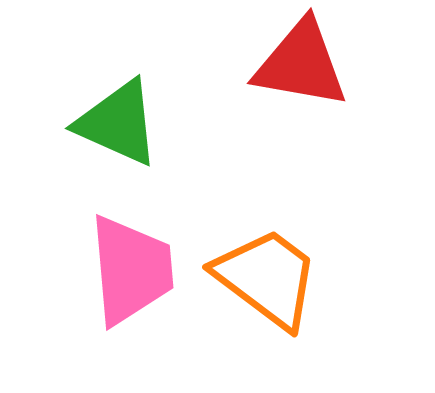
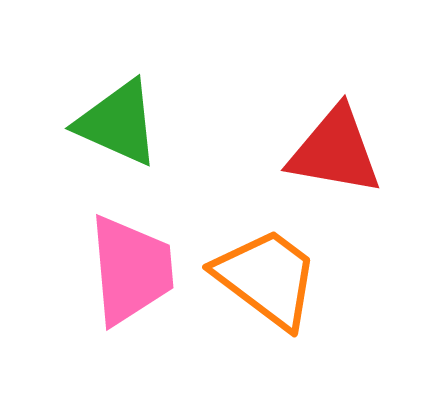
red triangle: moved 34 px right, 87 px down
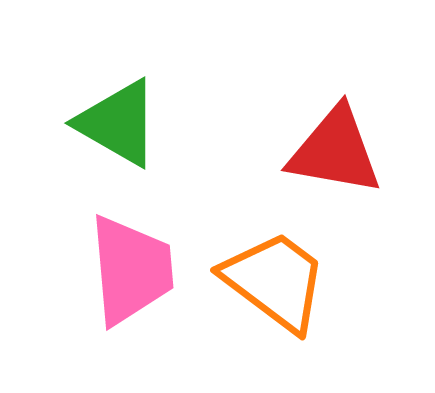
green triangle: rotated 6 degrees clockwise
orange trapezoid: moved 8 px right, 3 px down
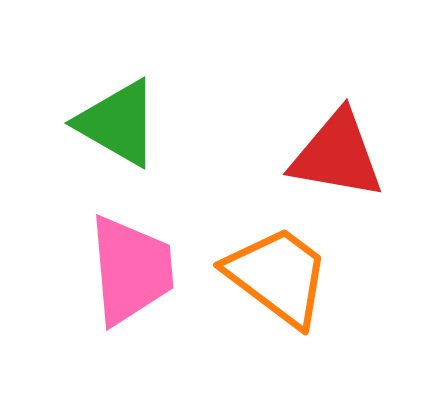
red triangle: moved 2 px right, 4 px down
orange trapezoid: moved 3 px right, 5 px up
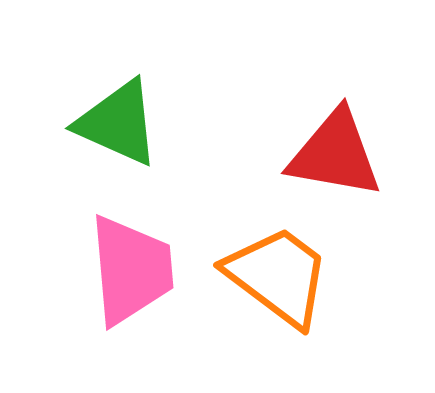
green triangle: rotated 6 degrees counterclockwise
red triangle: moved 2 px left, 1 px up
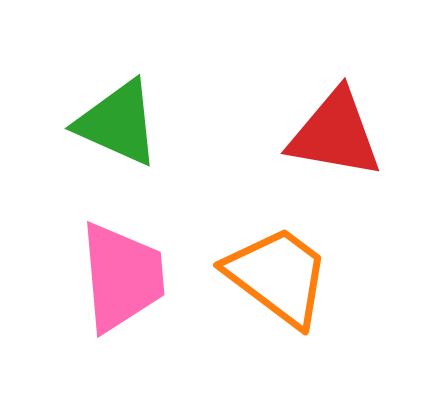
red triangle: moved 20 px up
pink trapezoid: moved 9 px left, 7 px down
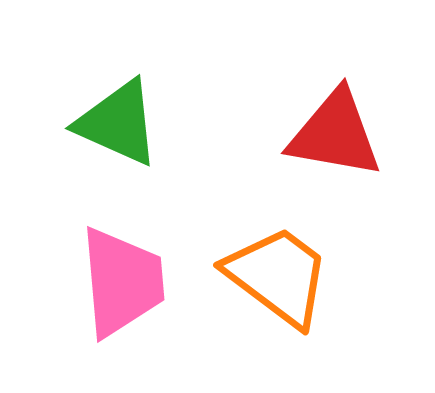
pink trapezoid: moved 5 px down
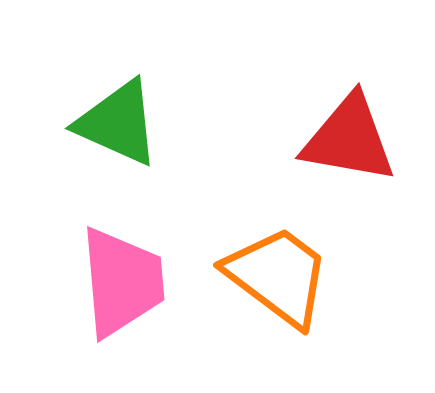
red triangle: moved 14 px right, 5 px down
